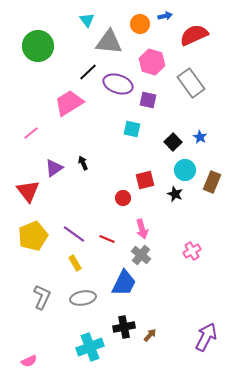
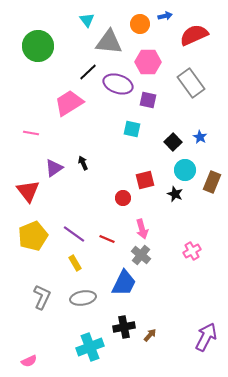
pink hexagon: moved 4 px left; rotated 15 degrees counterclockwise
pink line: rotated 49 degrees clockwise
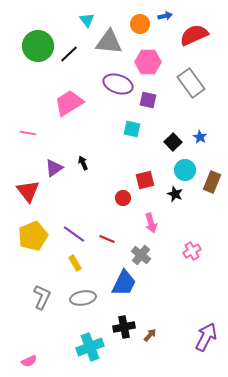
black line: moved 19 px left, 18 px up
pink line: moved 3 px left
pink arrow: moved 9 px right, 6 px up
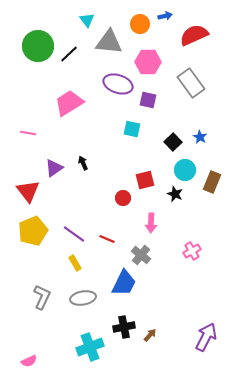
pink arrow: rotated 18 degrees clockwise
yellow pentagon: moved 5 px up
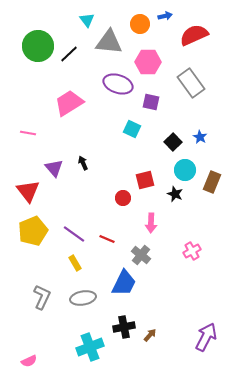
purple square: moved 3 px right, 2 px down
cyan square: rotated 12 degrees clockwise
purple triangle: rotated 36 degrees counterclockwise
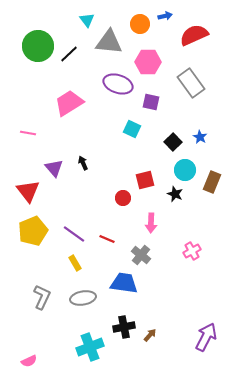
blue trapezoid: rotated 108 degrees counterclockwise
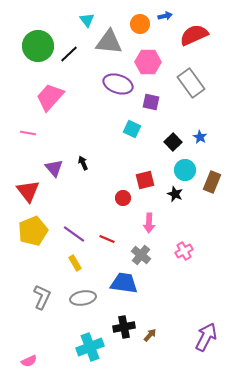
pink trapezoid: moved 19 px left, 6 px up; rotated 16 degrees counterclockwise
pink arrow: moved 2 px left
pink cross: moved 8 px left
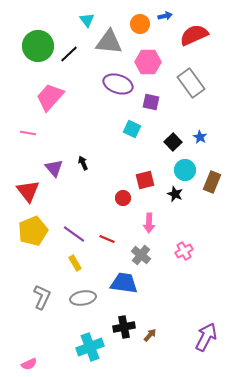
pink semicircle: moved 3 px down
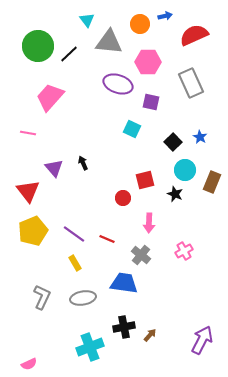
gray rectangle: rotated 12 degrees clockwise
purple arrow: moved 4 px left, 3 px down
